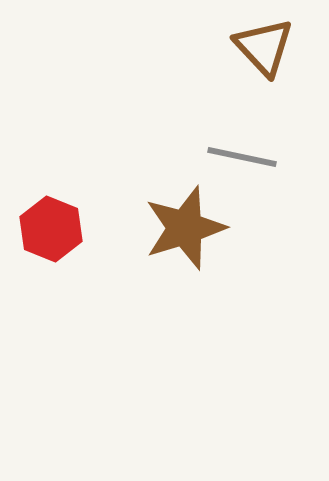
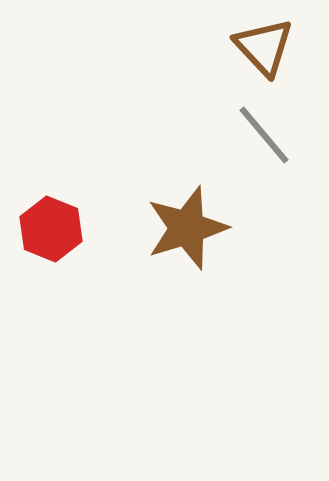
gray line: moved 22 px right, 22 px up; rotated 38 degrees clockwise
brown star: moved 2 px right
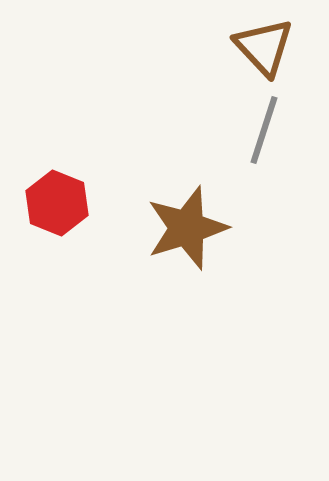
gray line: moved 5 px up; rotated 58 degrees clockwise
red hexagon: moved 6 px right, 26 px up
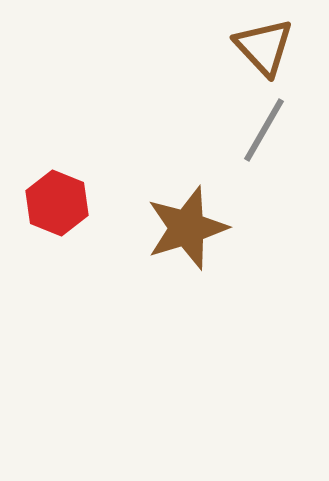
gray line: rotated 12 degrees clockwise
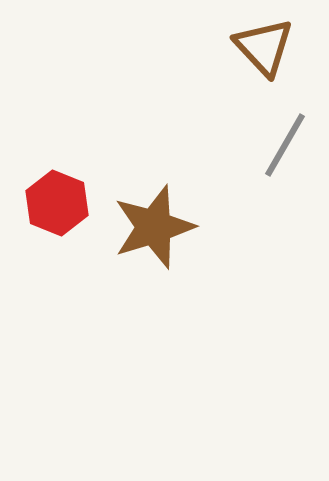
gray line: moved 21 px right, 15 px down
brown star: moved 33 px left, 1 px up
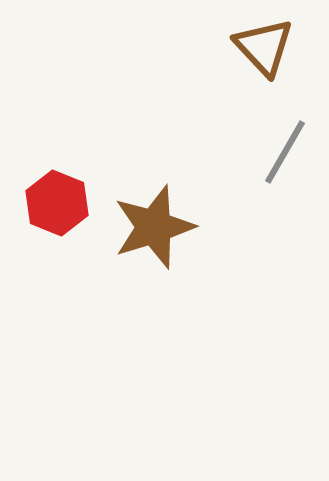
gray line: moved 7 px down
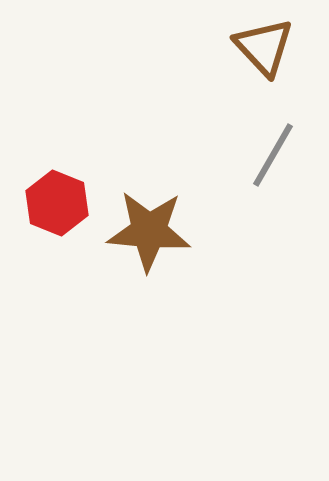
gray line: moved 12 px left, 3 px down
brown star: moved 5 px left, 4 px down; rotated 22 degrees clockwise
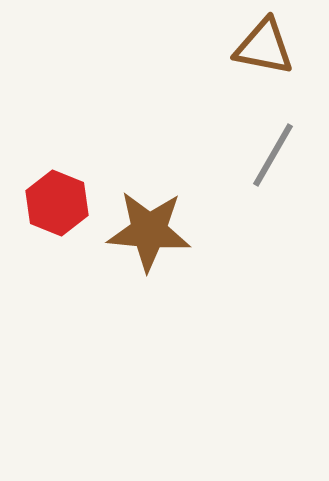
brown triangle: rotated 36 degrees counterclockwise
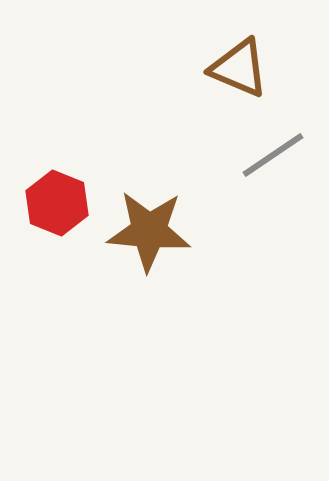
brown triangle: moved 25 px left, 21 px down; rotated 12 degrees clockwise
gray line: rotated 26 degrees clockwise
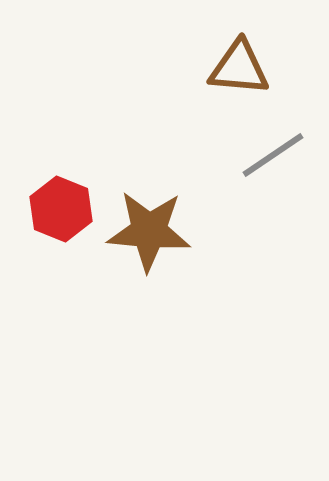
brown triangle: rotated 18 degrees counterclockwise
red hexagon: moved 4 px right, 6 px down
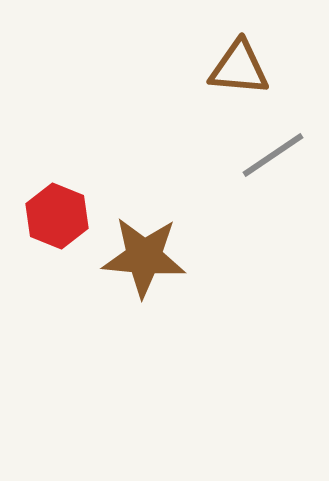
red hexagon: moved 4 px left, 7 px down
brown star: moved 5 px left, 26 px down
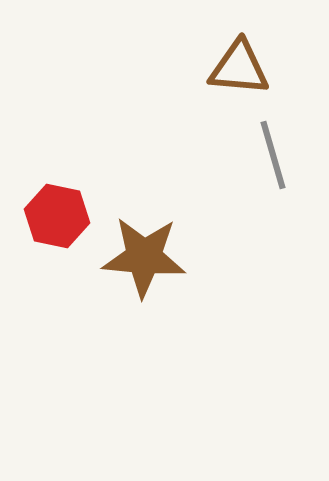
gray line: rotated 72 degrees counterclockwise
red hexagon: rotated 10 degrees counterclockwise
